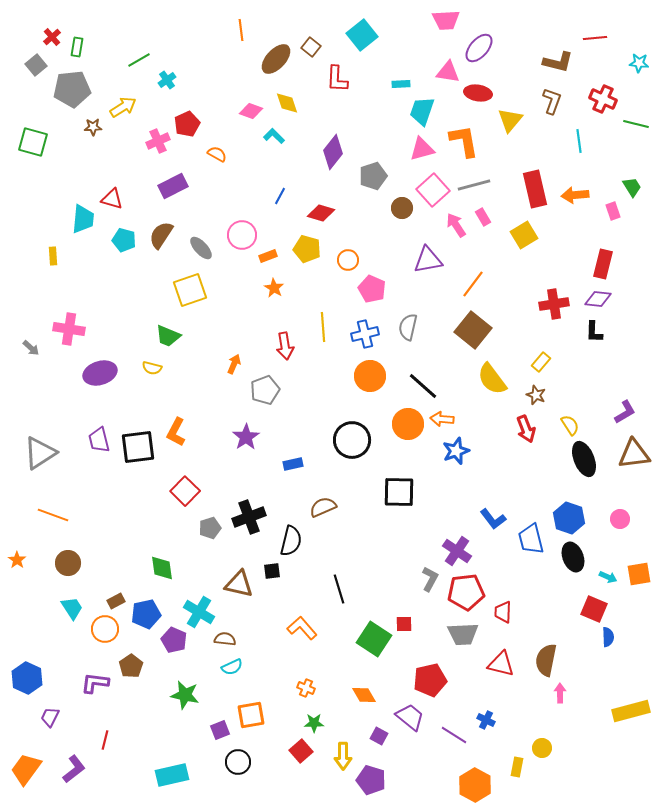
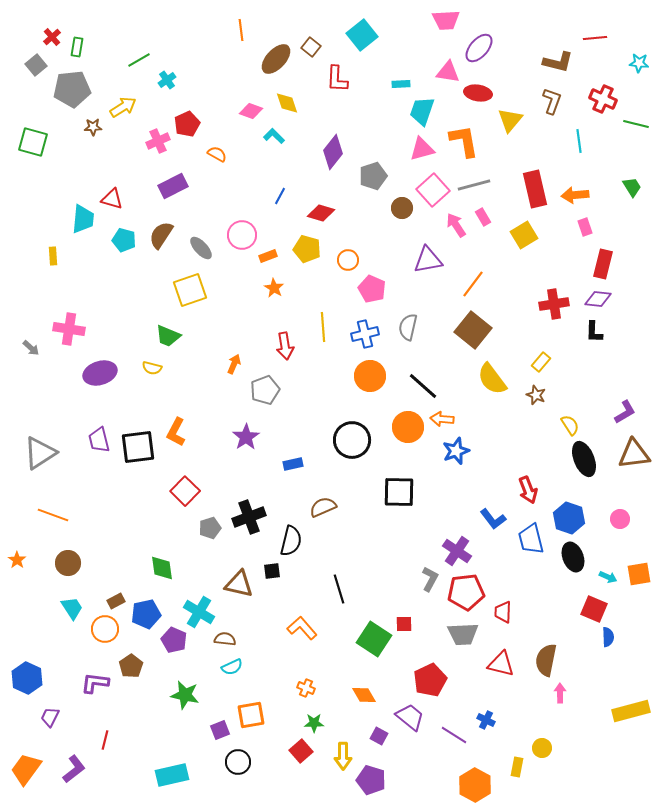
pink rectangle at (613, 211): moved 28 px left, 16 px down
orange circle at (408, 424): moved 3 px down
red arrow at (526, 429): moved 2 px right, 61 px down
red pentagon at (430, 680): rotated 12 degrees counterclockwise
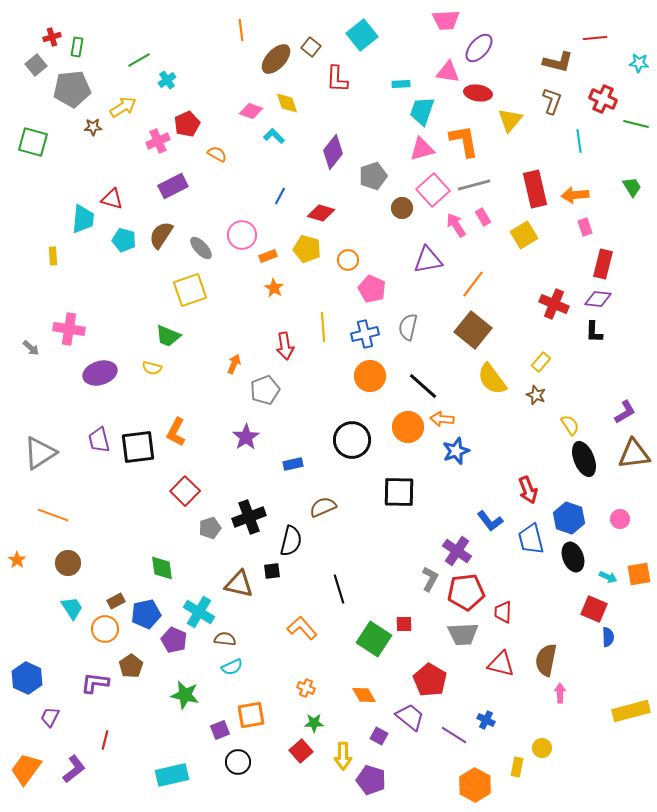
red cross at (52, 37): rotated 24 degrees clockwise
red cross at (554, 304): rotated 32 degrees clockwise
blue L-shape at (493, 519): moved 3 px left, 2 px down
red pentagon at (430, 680): rotated 16 degrees counterclockwise
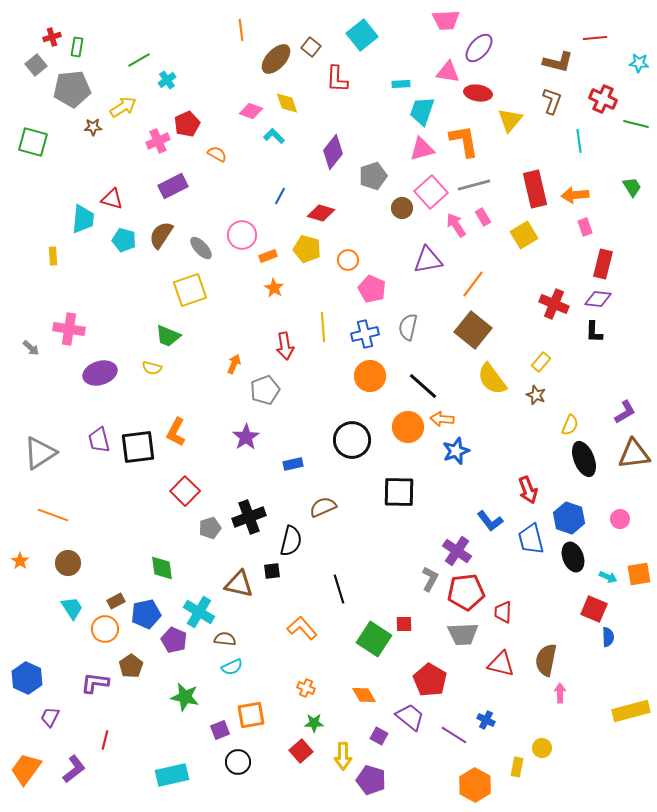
pink square at (433, 190): moved 2 px left, 2 px down
yellow semicircle at (570, 425): rotated 55 degrees clockwise
orange star at (17, 560): moved 3 px right, 1 px down
green star at (185, 695): moved 2 px down
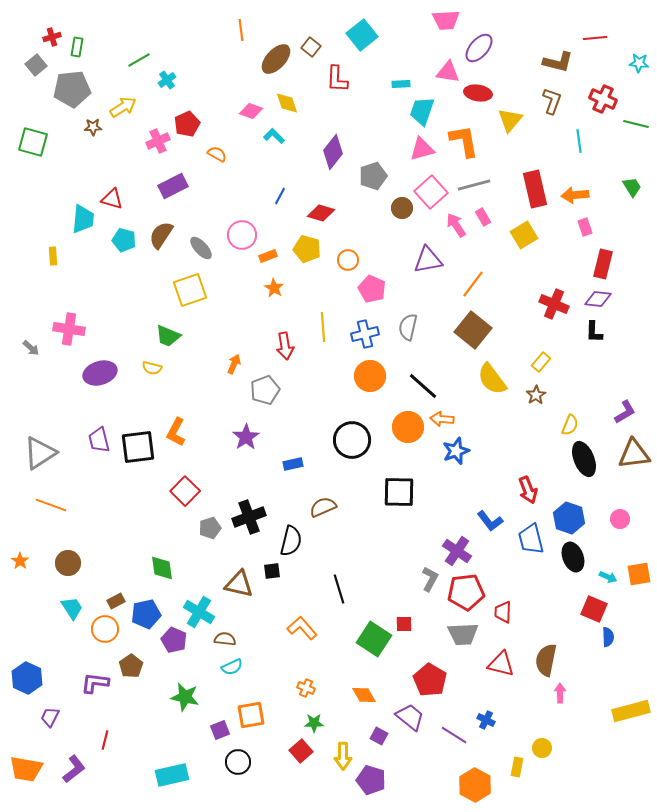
brown star at (536, 395): rotated 18 degrees clockwise
orange line at (53, 515): moved 2 px left, 10 px up
orange trapezoid at (26, 769): rotated 116 degrees counterclockwise
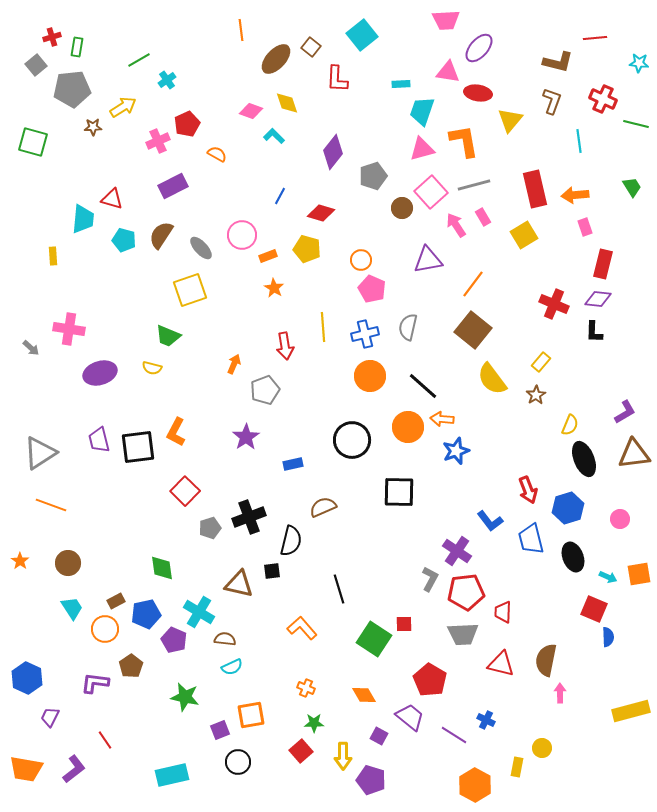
orange circle at (348, 260): moved 13 px right
blue hexagon at (569, 518): moved 1 px left, 10 px up; rotated 24 degrees clockwise
red line at (105, 740): rotated 48 degrees counterclockwise
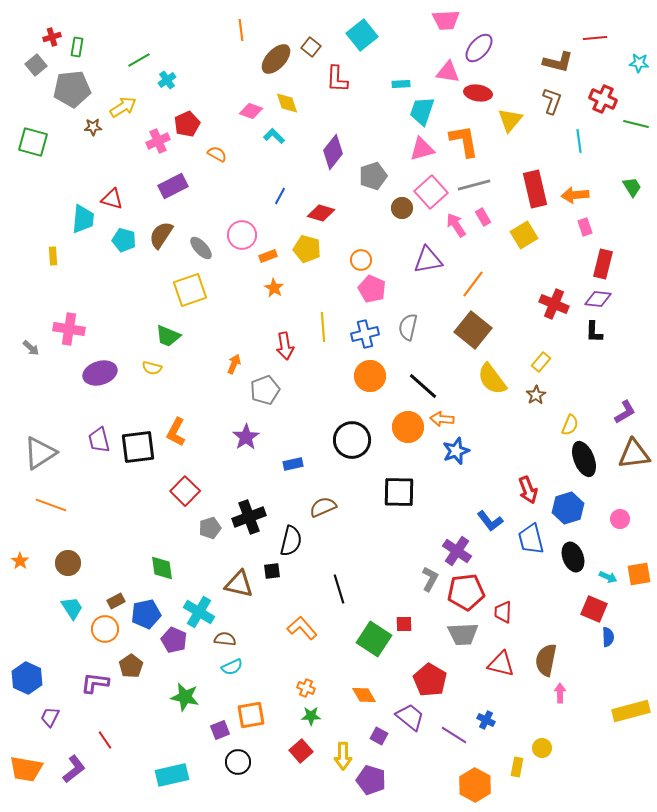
green star at (314, 723): moved 3 px left, 7 px up
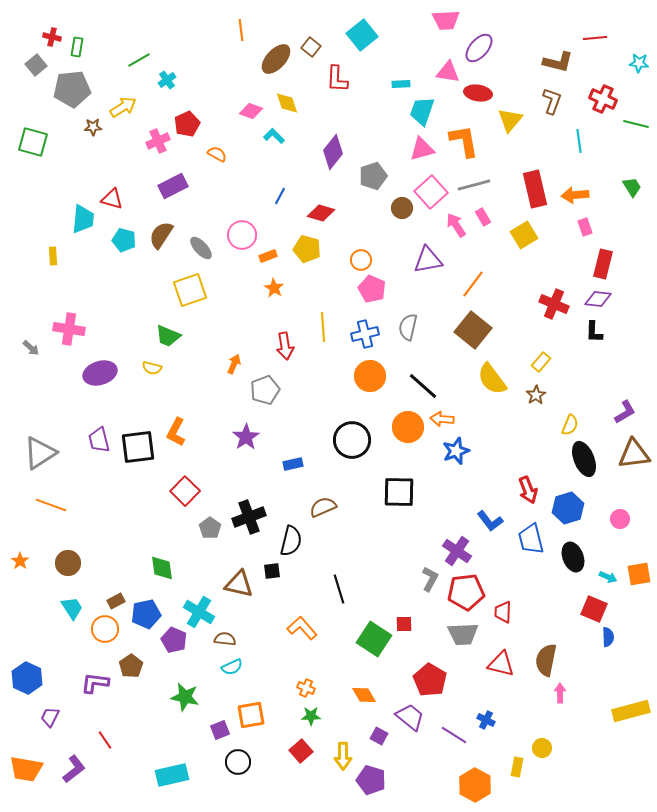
red cross at (52, 37): rotated 30 degrees clockwise
gray pentagon at (210, 528): rotated 20 degrees counterclockwise
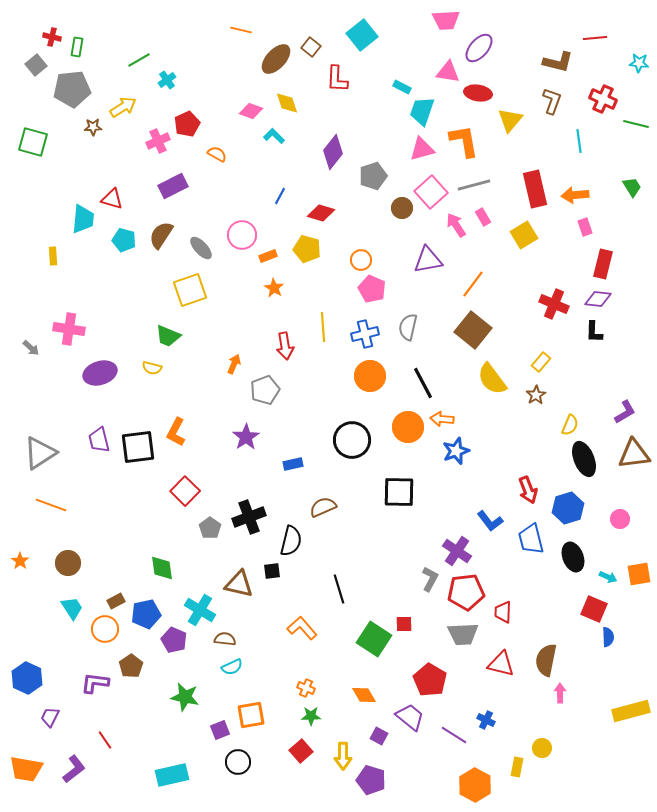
orange line at (241, 30): rotated 70 degrees counterclockwise
cyan rectangle at (401, 84): moved 1 px right, 3 px down; rotated 30 degrees clockwise
black line at (423, 386): moved 3 px up; rotated 20 degrees clockwise
cyan cross at (199, 612): moved 1 px right, 2 px up
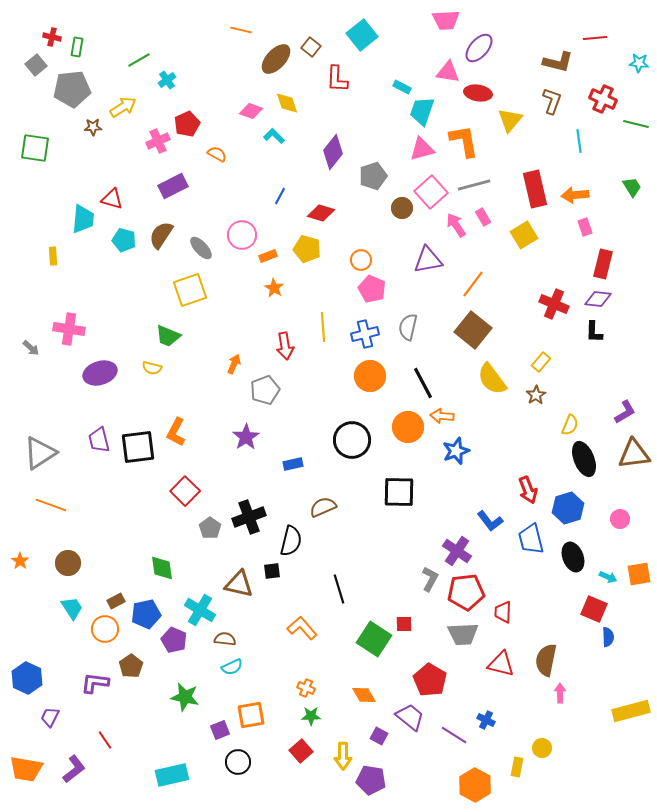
green square at (33, 142): moved 2 px right, 6 px down; rotated 8 degrees counterclockwise
orange arrow at (442, 419): moved 3 px up
purple pentagon at (371, 780): rotated 8 degrees counterclockwise
